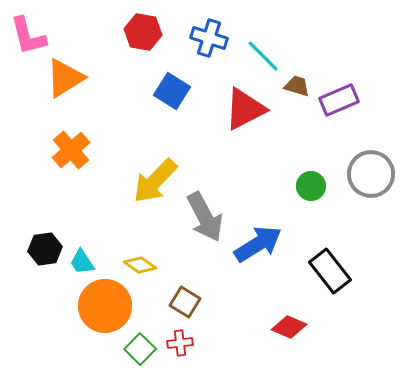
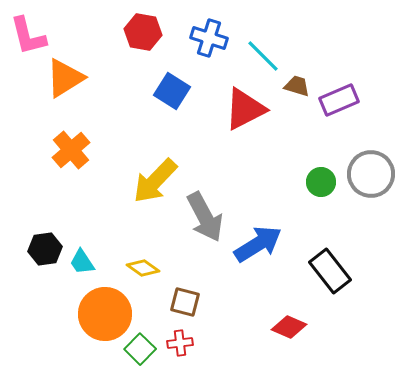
green circle: moved 10 px right, 4 px up
yellow diamond: moved 3 px right, 3 px down
brown square: rotated 16 degrees counterclockwise
orange circle: moved 8 px down
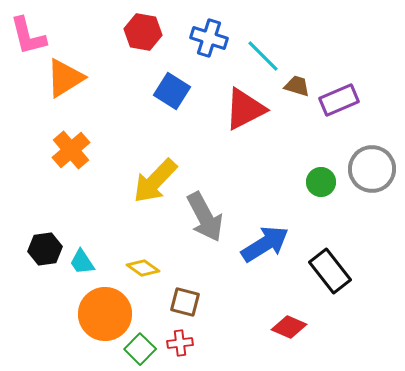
gray circle: moved 1 px right, 5 px up
blue arrow: moved 7 px right
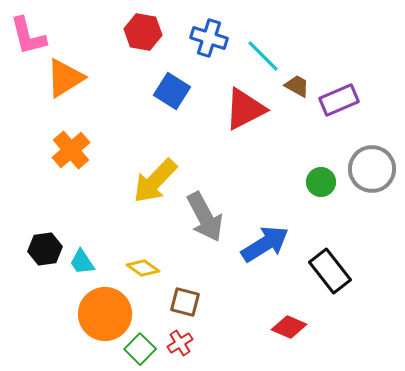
brown trapezoid: rotated 12 degrees clockwise
red cross: rotated 25 degrees counterclockwise
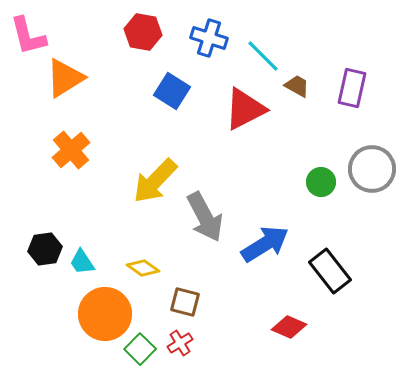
purple rectangle: moved 13 px right, 12 px up; rotated 54 degrees counterclockwise
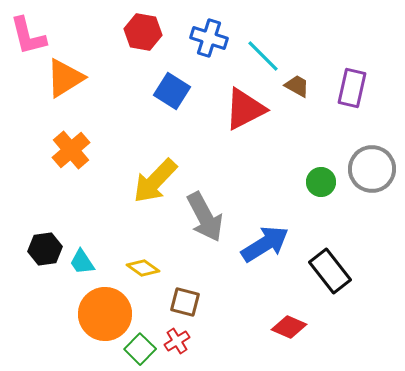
red cross: moved 3 px left, 2 px up
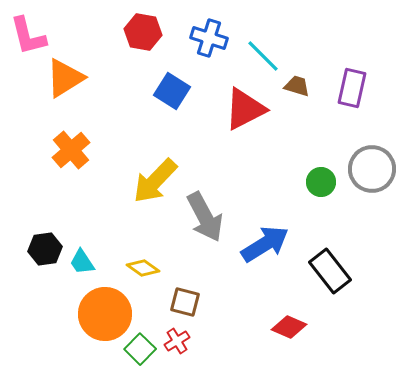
brown trapezoid: rotated 12 degrees counterclockwise
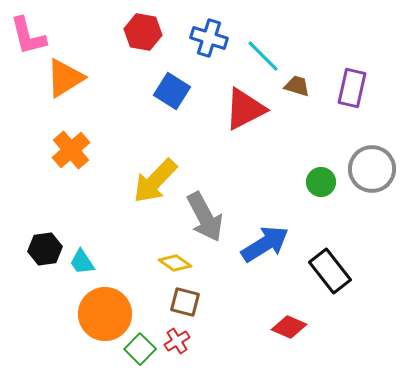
yellow diamond: moved 32 px right, 5 px up
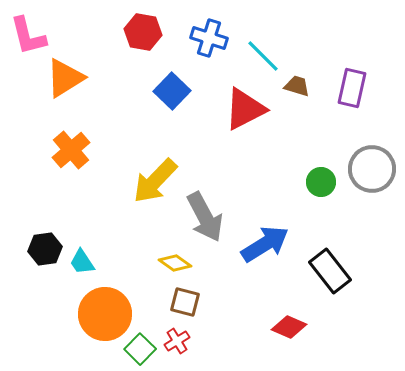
blue square: rotated 12 degrees clockwise
